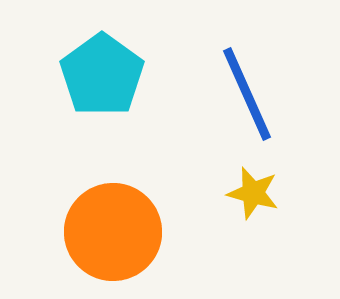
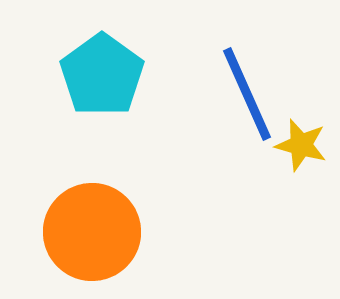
yellow star: moved 48 px right, 48 px up
orange circle: moved 21 px left
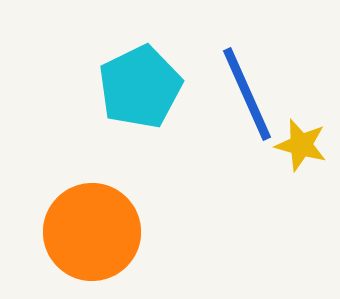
cyan pentagon: moved 38 px right, 12 px down; rotated 10 degrees clockwise
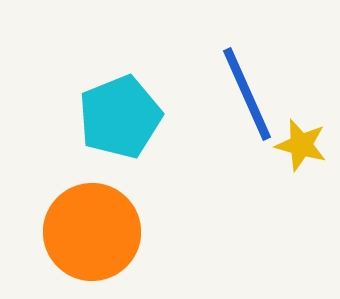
cyan pentagon: moved 20 px left, 30 px down; rotated 4 degrees clockwise
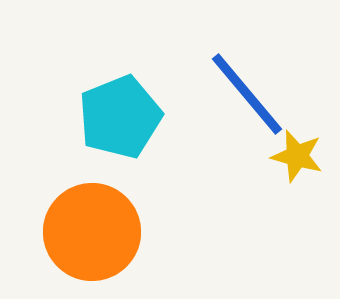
blue line: rotated 16 degrees counterclockwise
yellow star: moved 4 px left, 11 px down
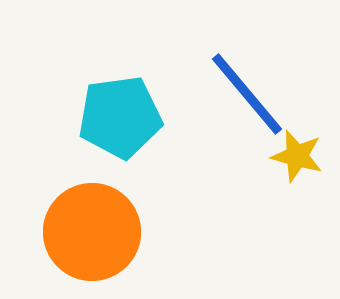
cyan pentagon: rotated 14 degrees clockwise
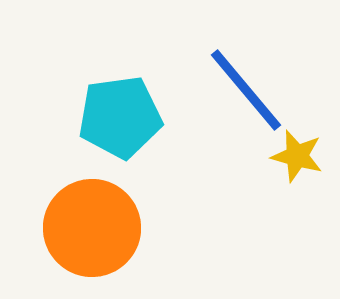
blue line: moved 1 px left, 4 px up
orange circle: moved 4 px up
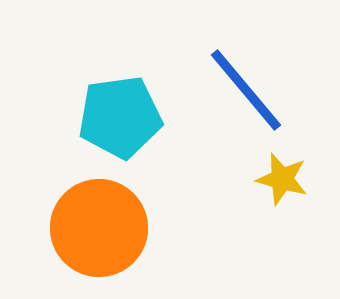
yellow star: moved 15 px left, 23 px down
orange circle: moved 7 px right
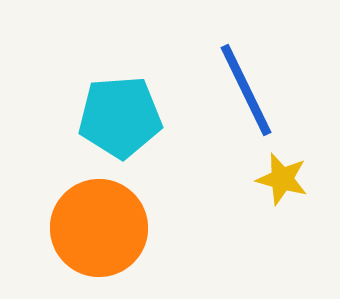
blue line: rotated 14 degrees clockwise
cyan pentagon: rotated 4 degrees clockwise
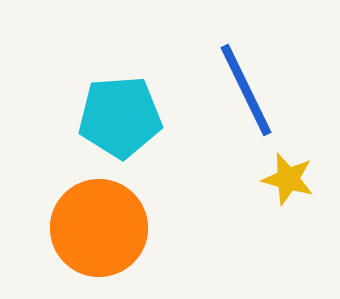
yellow star: moved 6 px right
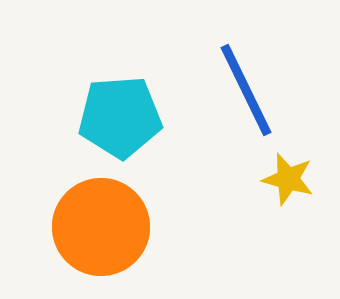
orange circle: moved 2 px right, 1 px up
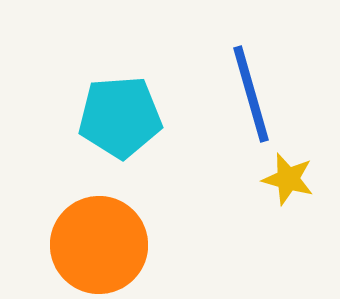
blue line: moved 5 px right, 4 px down; rotated 10 degrees clockwise
orange circle: moved 2 px left, 18 px down
